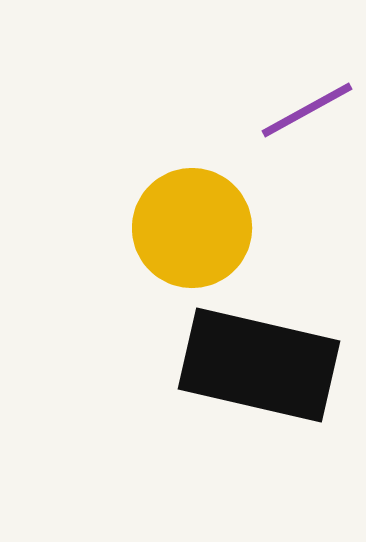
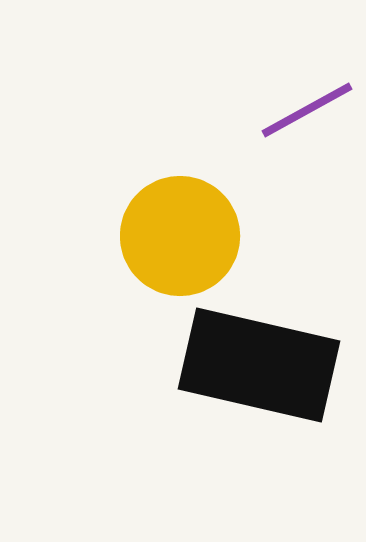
yellow circle: moved 12 px left, 8 px down
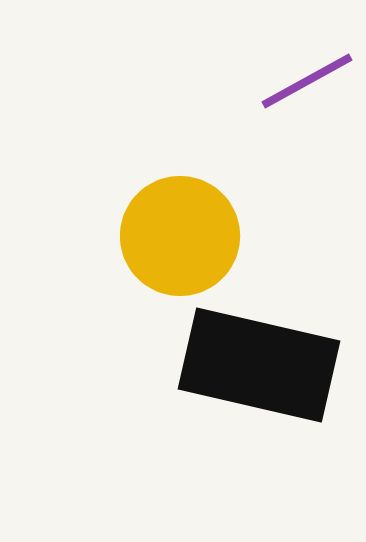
purple line: moved 29 px up
